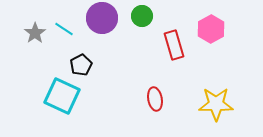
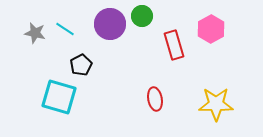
purple circle: moved 8 px right, 6 px down
cyan line: moved 1 px right
gray star: rotated 25 degrees counterclockwise
cyan square: moved 3 px left, 1 px down; rotated 9 degrees counterclockwise
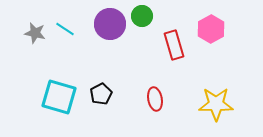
black pentagon: moved 20 px right, 29 px down
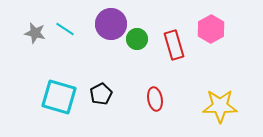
green circle: moved 5 px left, 23 px down
purple circle: moved 1 px right
yellow star: moved 4 px right, 2 px down
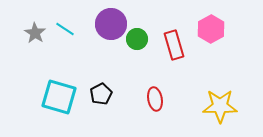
gray star: rotated 20 degrees clockwise
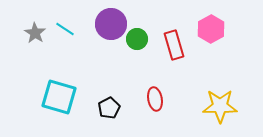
black pentagon: moved 8 px right, 14 px down
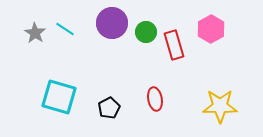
purple circle: moved 1 px right, 1 px up
green circle: moved 9 px right, 7 px up
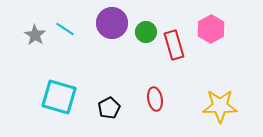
gray star: moved 2 px down
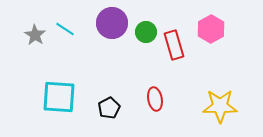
cyan square: rotated 12 degrees counterclockwise
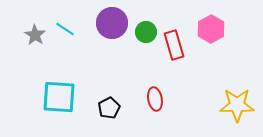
yellow star: moved 17 px right, 1 px up
